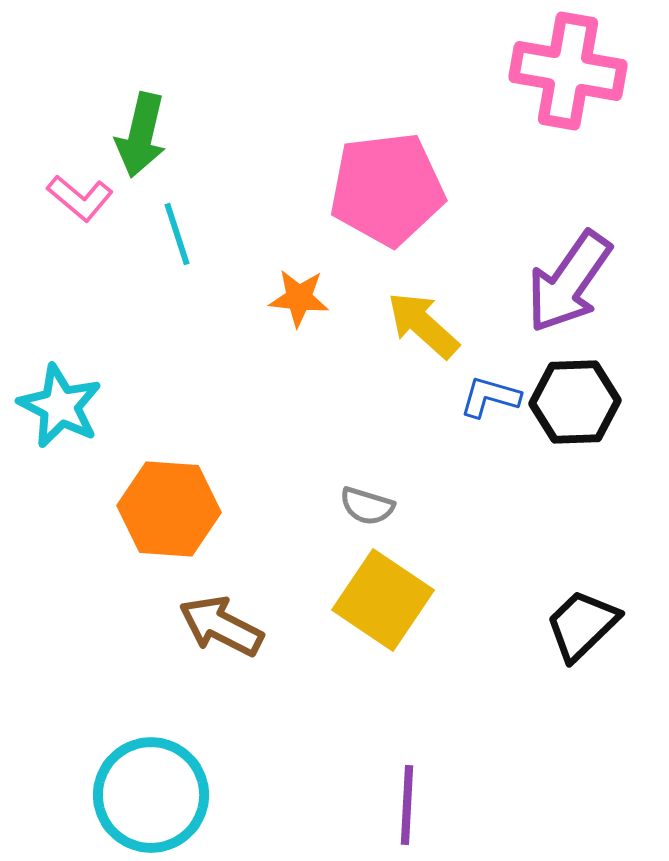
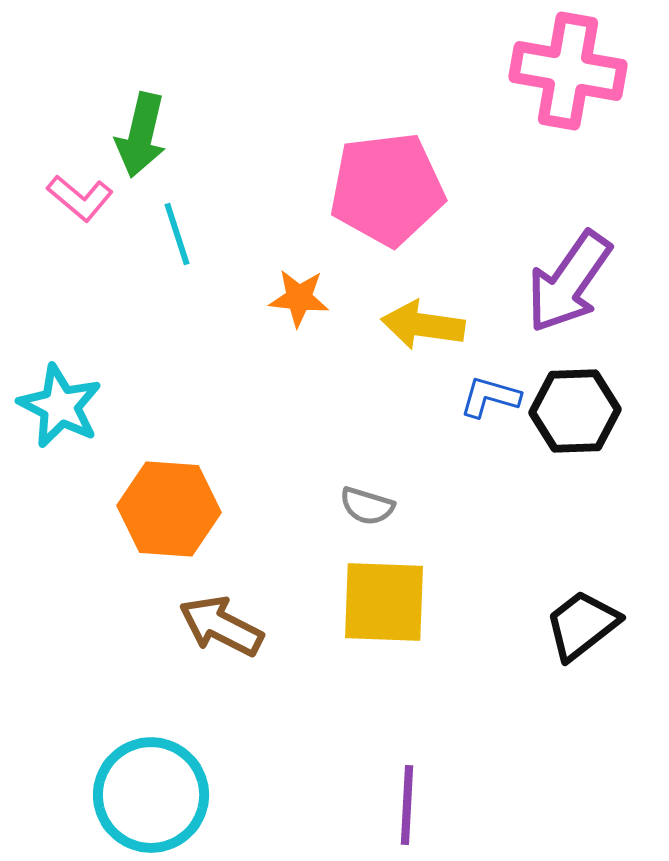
yellow arrow: rotated 34 degrees counterclockwise
black hexagon: moved 9 px down
yellow square: moved 1 px right, 2 px down; rotated 32 degrees counterclockwise
black trapezoid: rotated 6 degrees clockwise
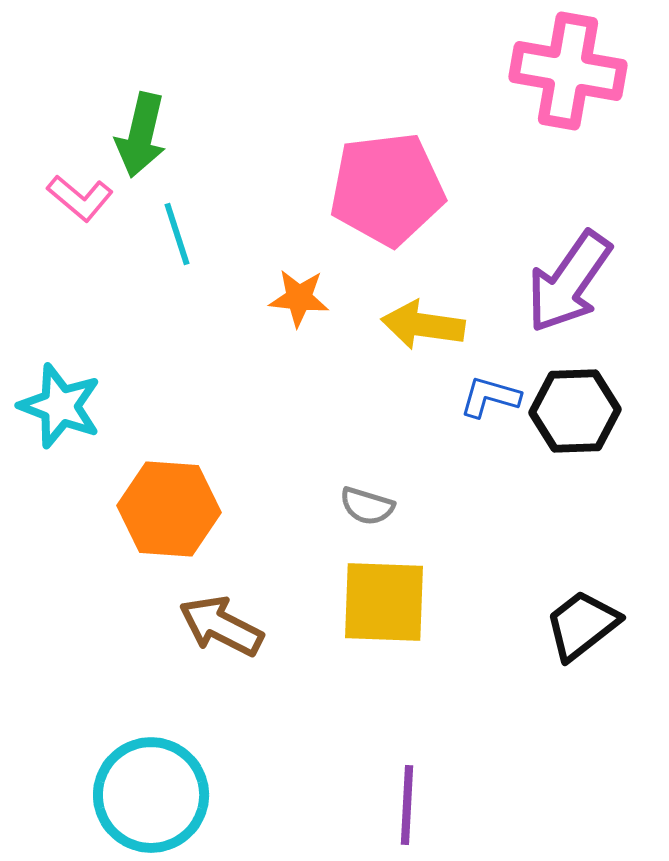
cyan star: rotated 6 degrees counterclockwise
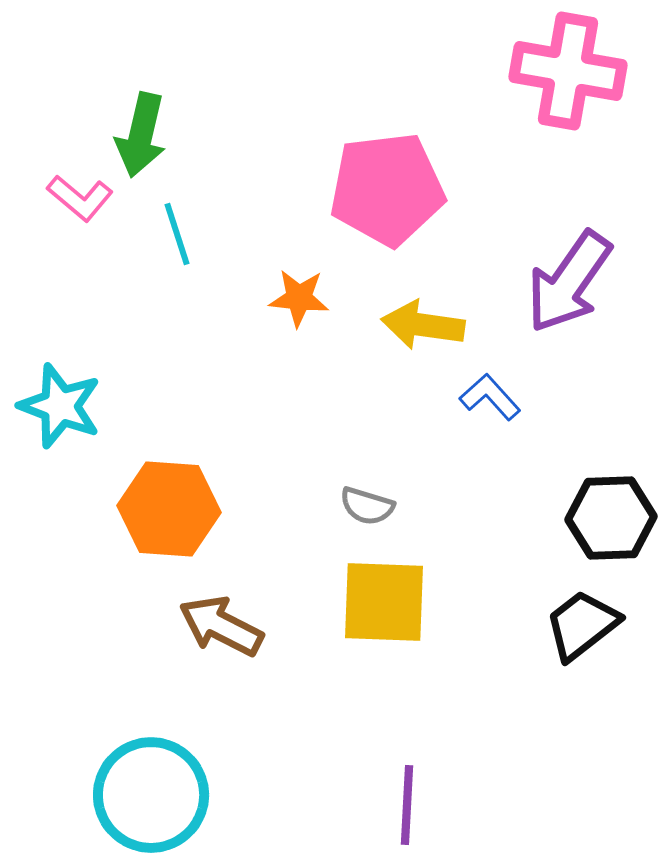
blue L-shape: rotated 32 degrees clockwise
black hexagon: moved 36 px right, 107 px down
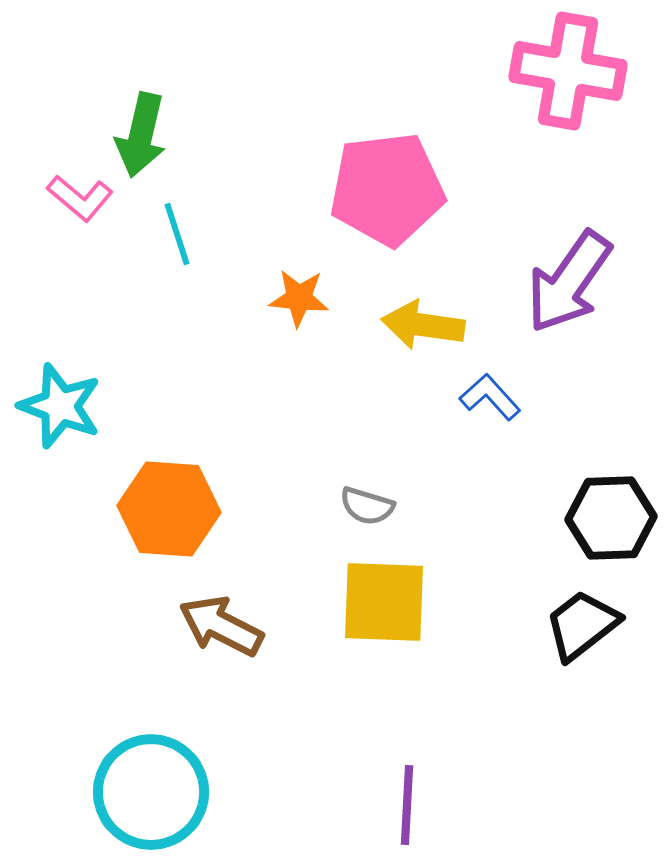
cyan circle: moved 3 px up
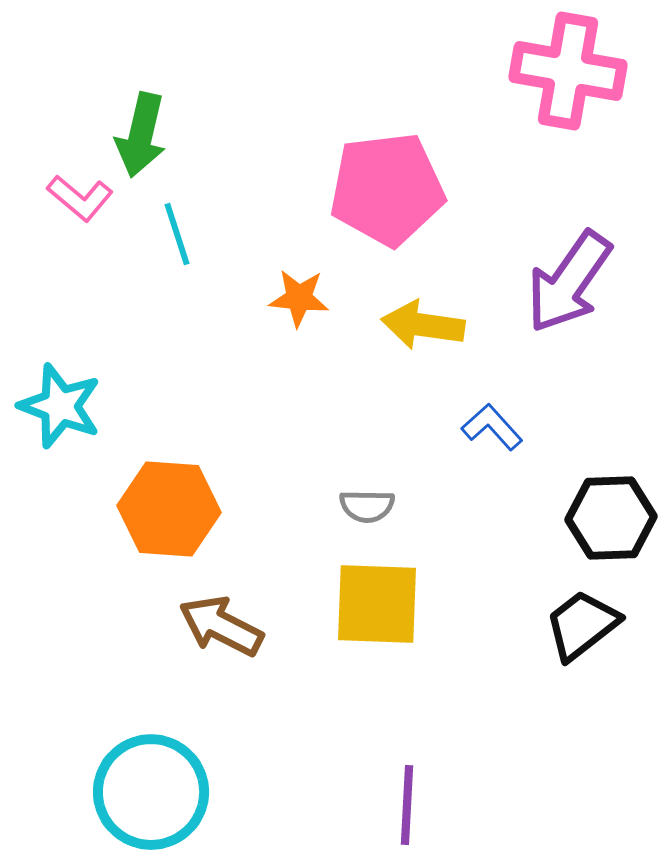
blue L-shape: moved 2 px right, 30 px down
gray semicircle: rotated 16 degrees counterclockwise
yellow square: moved 7 px left, 2 px down
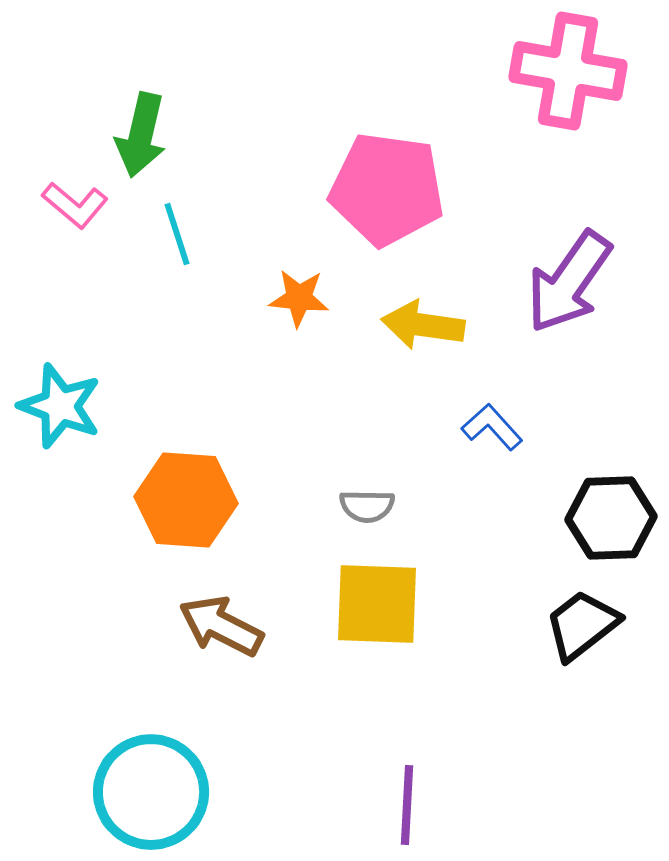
pink pentagon: rotated 15 degrees clockwise
pink L-shape: moved 5 px left, 7 px down
orange hexagon: moved 17 px right, 9 px up
